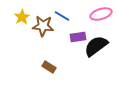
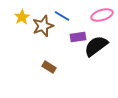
pink ellipse: moved 1 px right, 1 px down
brown star: rotated 25 degrees counterclockwise
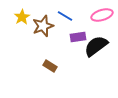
blue line: moved 3 px right
brown rectangle: moved 1 px right, 1 px up
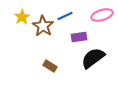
blue line: rotated 56 degrees counterclockwise
brown star: rotated 20 degrees counterclockwise
purple rectangle: moved 1 px right
black semicircle: moved 3 px left, 12 px down
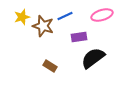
yellow star: rotated 14 degrees clockwise
brown star: rotated 15 degrees counterclockwise
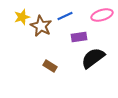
brown star: moved 2 px left; rotated 10 degrees clockwise
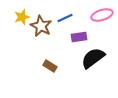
blue line: moved 2 px down
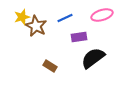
brown star: moved 5 px left
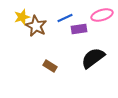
purple rectangle: moved 8 px up
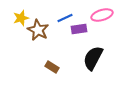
yellow star: moved 1 px left, 1 px down
brown star: moved 2 px right, 4 px down
black semicircle: rotated 25 degrees counterclockwise
brown rectangle: moved 2 px right, 1 px down
